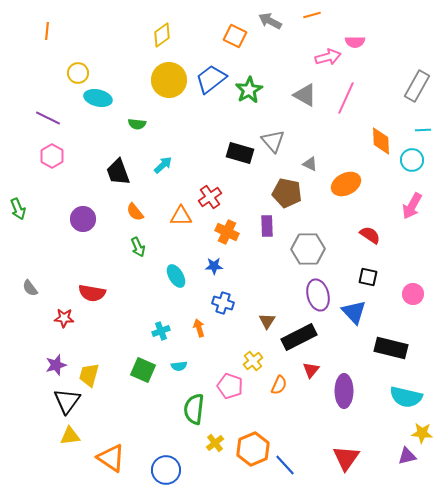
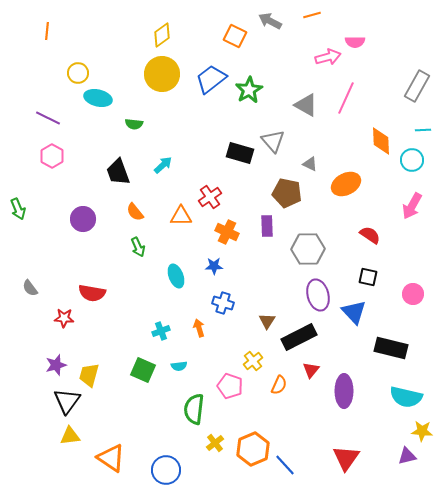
yellow circle at (169, 80): moved 7 px left, 6 px up
gray triangle at (305, 95): moved 1 px right, 10 px down
green semicircle at (137, 124): moved 3 px left
cyan ellipse at (176, 276): rotated 10 degrees clockwise
yellow star at (422, 433): moved 2 px up
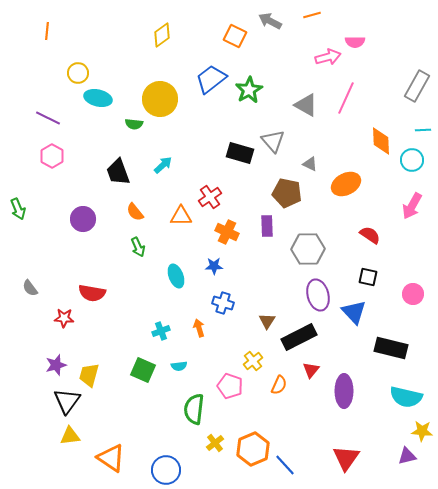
yellow circle at (162, 74): moved 2 px left, 25 px down
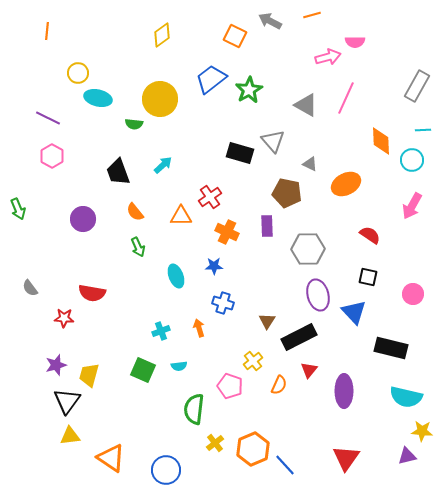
red triangle at (311, 370): moved 2 px left
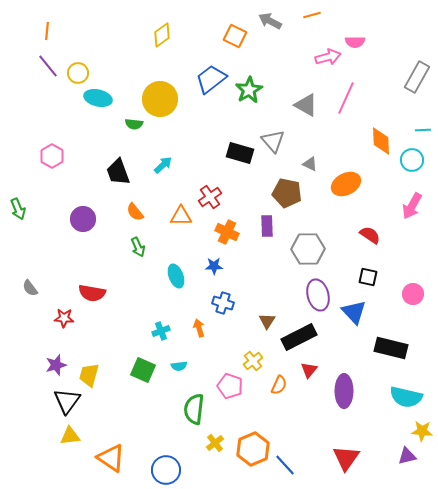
gray rectangle at (417, 86): moved 9 px up
purple line at (48, 118): moved 52 px up; rotated 25 degrees clockwise
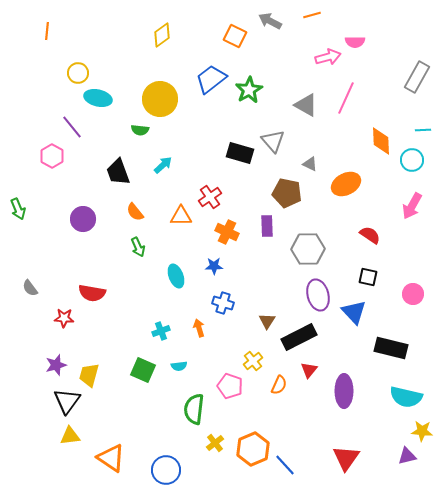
purple line at (48, 66): moved 24 px right, 61 px down
green semicircle at (134, 124): moved 6 px right, 6 px down
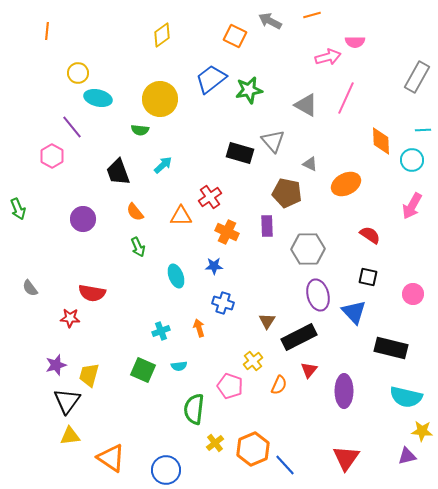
green star at (249, 90): rotated 20 degrees clockwise
red star at (64, 318): moved 6 px right
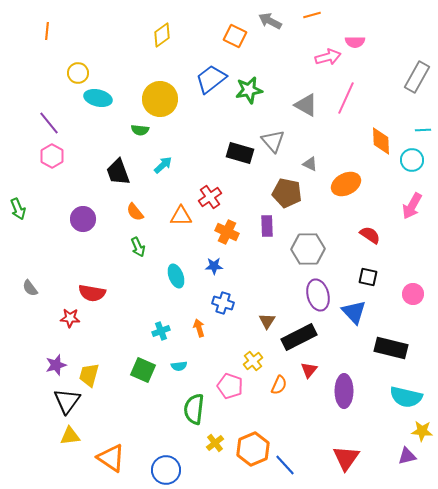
purple line at (72, 127): moved 23 px left, 4 px up
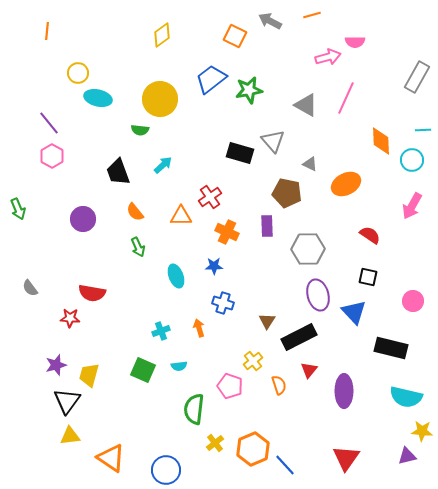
pink circle at (413, 294): moved 7 px down
orange semicircle at (279, 385): rotated 42 degrees counterclockwise
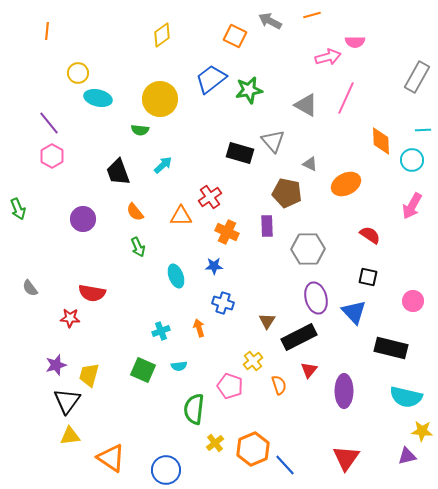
purple ellipse at (318, 295): moved 2 px left, 3 px down
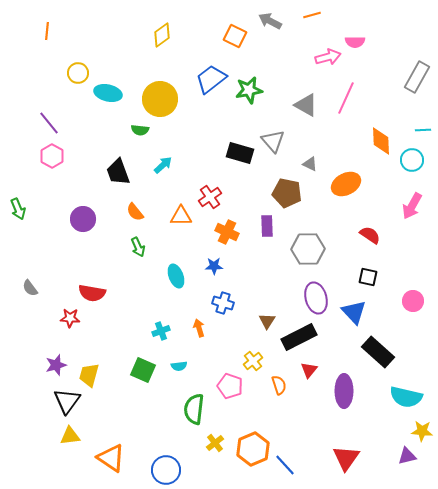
cyan ellipse at (98, 98): moved 10 px right, 5 px up
black rectangle at (391, 348): moved 13 px left, 4 px down; rotated 28 degrees clockwise
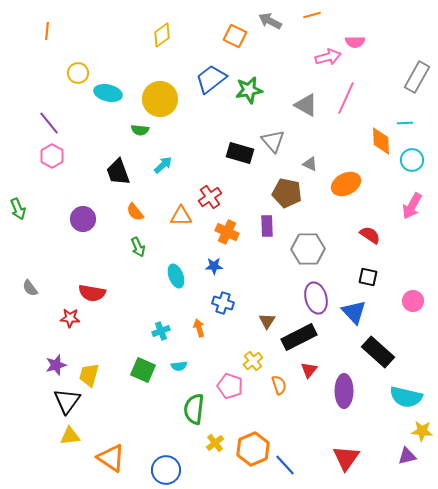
cyan line at (423, 130): moved 18 px left, 7 px up
